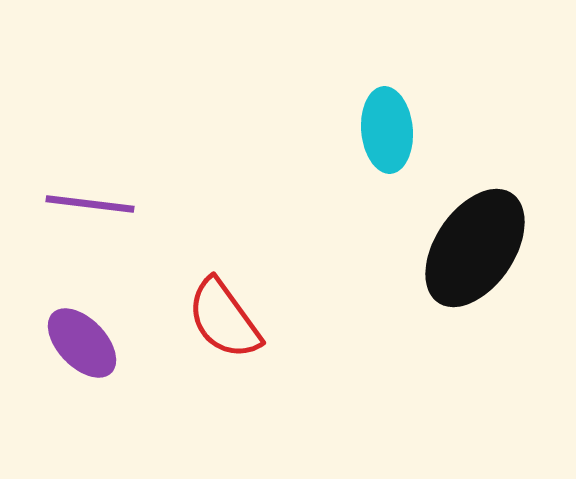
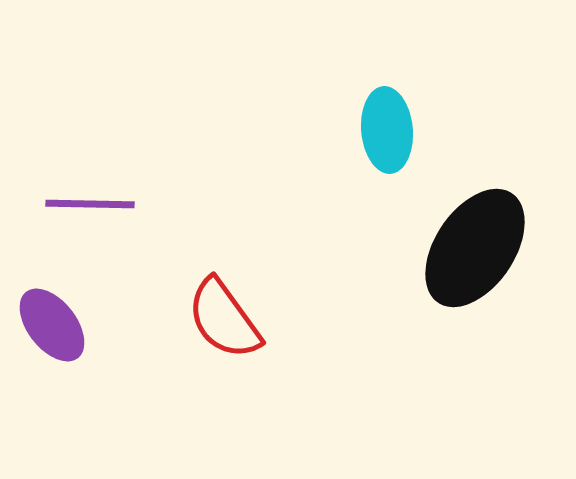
purple line: rotated 6 degrees counterclockwise
purple ellipse: moved 30 px left, 18 px up; rotated 6 degrees clockwise
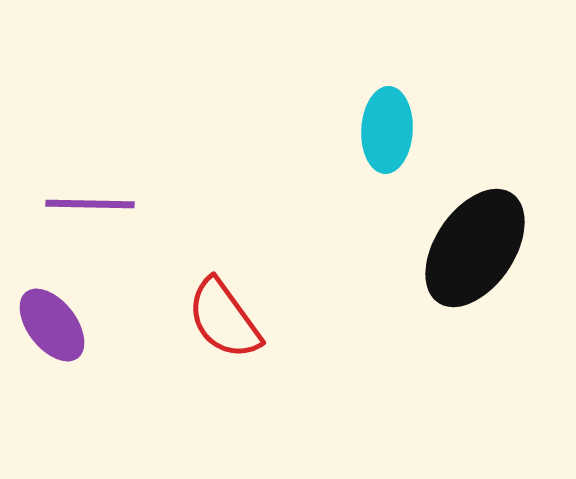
cyan ellipse: rotated 8 degrees clockwise
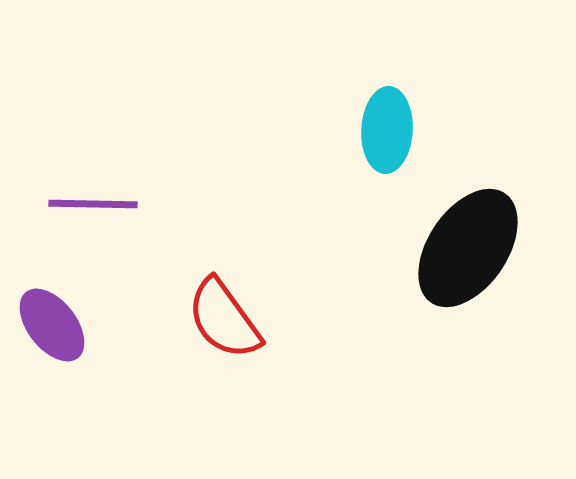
purple line: moved 3 px right
black ellipse: moved 7 px left
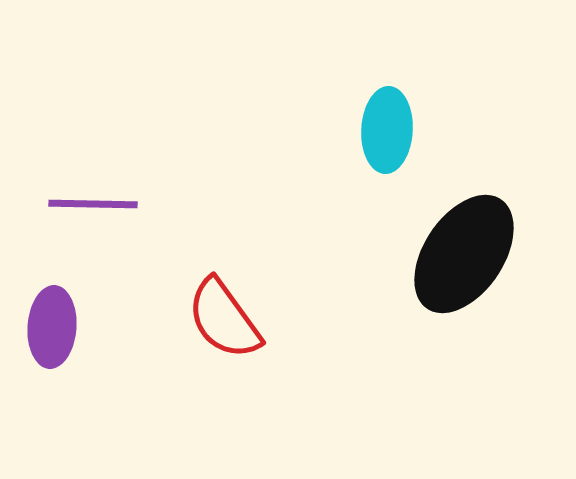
black ellipse: moved 4 px left, 6 px down
purple ellipse: moved 2 px down; rotated 42 degrees clockwise
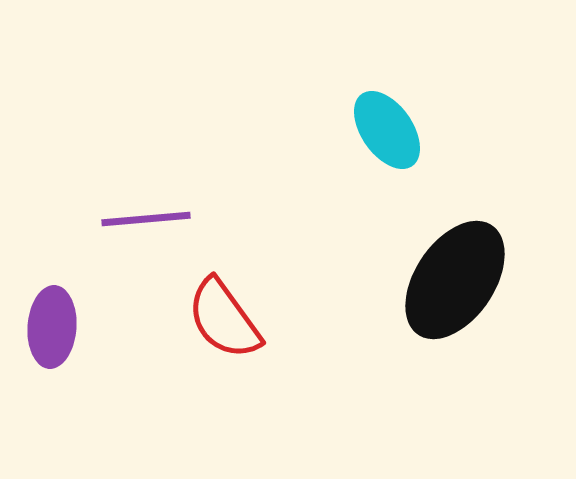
cyan ellipse: rotated 38 degrees counterclockwise
purple line: moved 53 px right, 15 px down; rotated 6 degrees counterclockwise
black ellipse: moved 9 px left, 26 px down
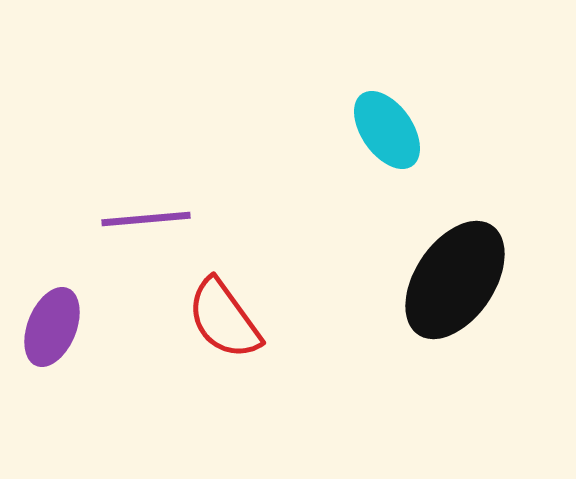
purple ellipse: rotated 18 degrees clockwise
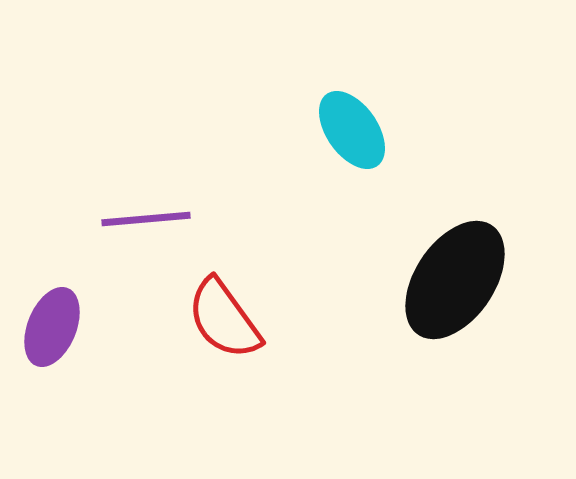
cyan ellipse: moved 35 px left
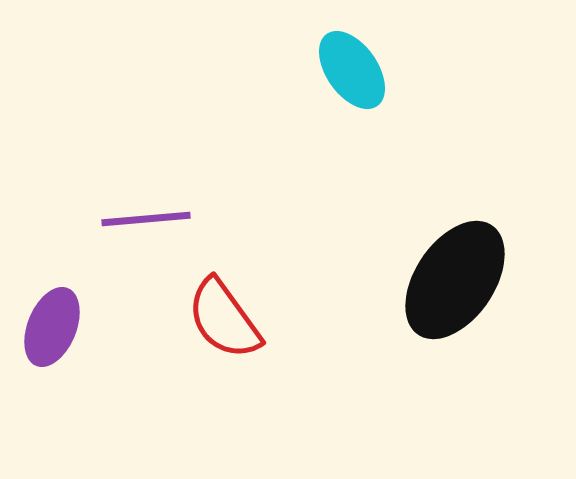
cyan ellipse: moved 60 px up
